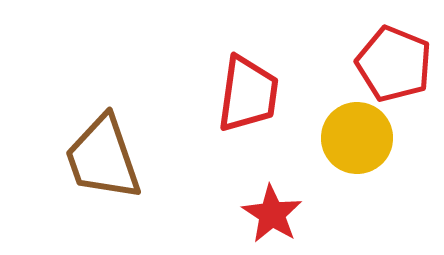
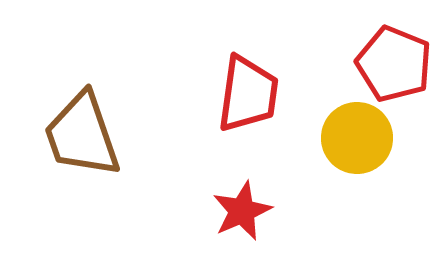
brown trapezoid: moved 21 px left, 23 px up
red star: moved 30 px left, 3 px up; rotated 16 degrees clockwise
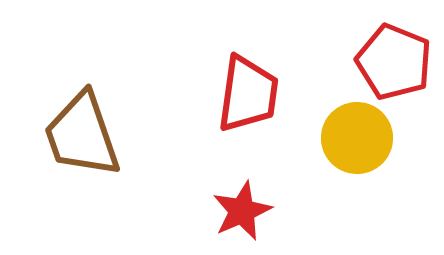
red pentagon: moved 2 px up
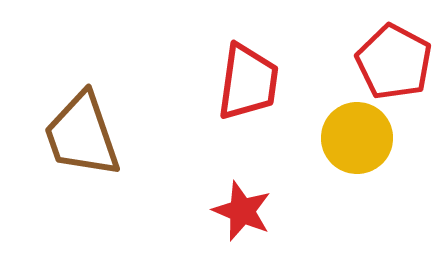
red pentagon: rotated 6 degrees clockwise
red trapezoid: moved 12 px up
red star: rotated 26 degrees counterclockwise
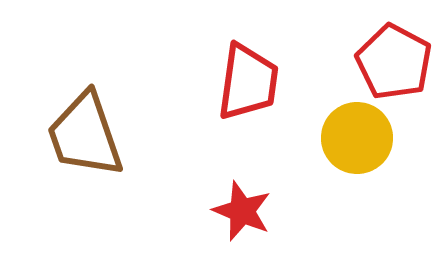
brown trapezoid: moved 3 px right
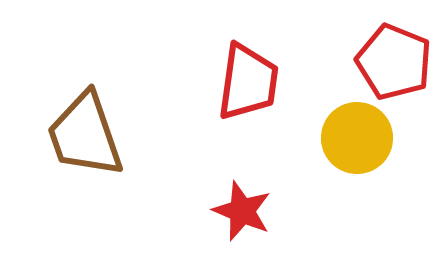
red pentagon: rotated 6 degrees counterclockwise
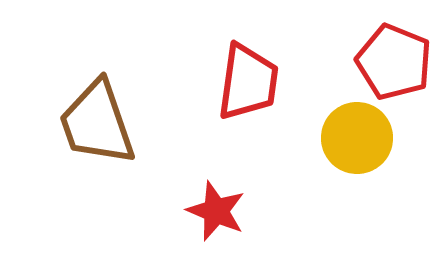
brown trapezoid: moved 12 px right, 12 px up
red star: moved 26 px left
